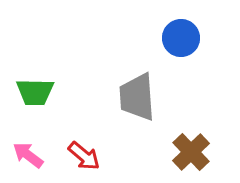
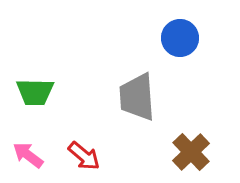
blue circle: moved 1 px left
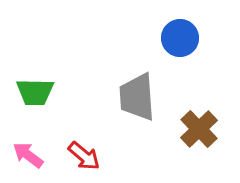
brown cross: moved 8 px right, 23 px up
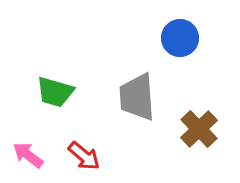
green trapezoid: moved 20 px right; rotated 15 degrees clockwise
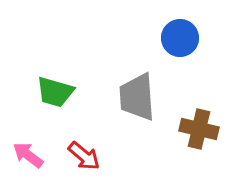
brown cross: rotated 33 degrees counterclockwise
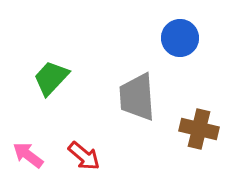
green trapezoid: moved 4 px left, 14 px up; rotated 117 degrees clockwise
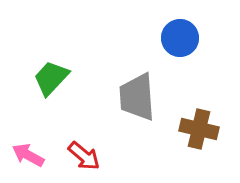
pink arrow: rotated 8 degrees counterclockwise
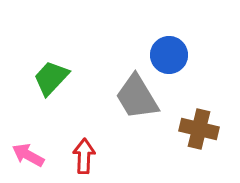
blue circle: moved 11 px left, 17 px down
gray trapezoid: rotated 27 degrees counterclockwise
red arrow: rotated 128 degrees counterclockwise
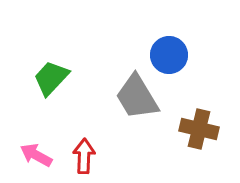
pink arrow: moved 8 px right
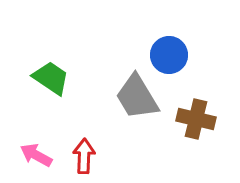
green trapezoid: rotated 81 degrees clockwise
brown cross: moved 3 px left, 10 px up
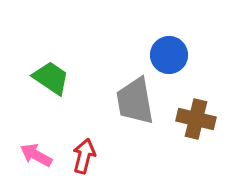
gray trapezoid: moved 2 px left, 4 px down; rotated 21 degrees clockwise
red arrow: rotated 12 degrees clockwise
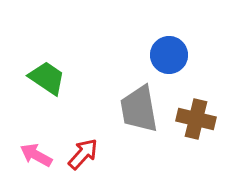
green trapezoid: moved 4 px left
gray trapezoid: moved 4 px right, 8 px down
red arrow: moved 1 px left, 2 px up; rotated 28 degrees clockwise
